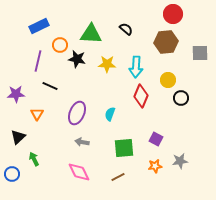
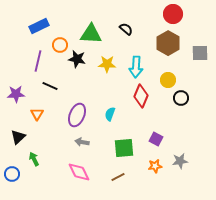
brown hexagon: moved 2 px right, 1 px down; rotated 25 degrees counterclockwise
purple ellipse: moved 2 px down
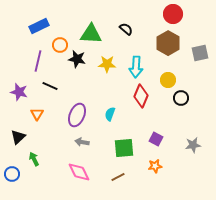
gray square: rotated 12 degrees counterclockwise
purple star: moved 3 px right, 2 px up; rotated 18 degrees clockwise
gray star: moved 13 px right, 16 px up
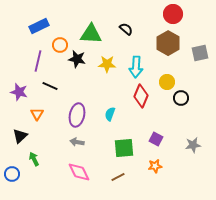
yellow circle: moved 1 px left, 2 px down
purple ellipse: rotated 10 degrees counterclockwise
black triangle: moved 2 px right, 1 px up
gray arrow: moved 5 px left
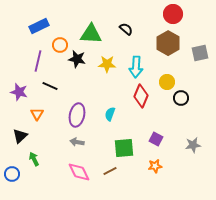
brown line: moved 8 px left, 6 px up
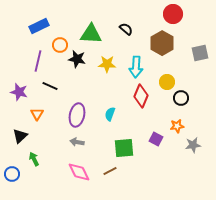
brown hexagon: moved 6 px left
orange star: moved 22 px right, 40 px up
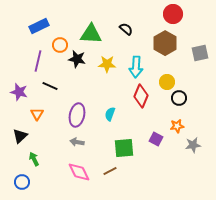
brown hexagon: moved 3 px right
black circle: moved 2 px left
blue circle: moved 10 px right, 8 px down
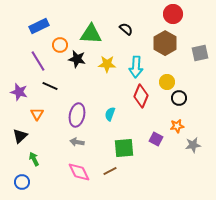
purple line: rotated 45 degrees counterclockwise
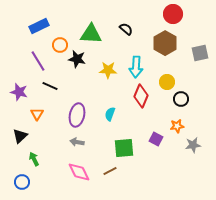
yellow star: moved 1 px right, 6 px down
black circle: moved 2 px right, 1 px down
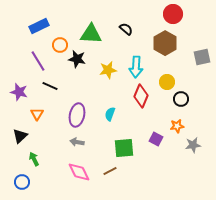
gray square: moved 2 px right, 4 px down
yellow star: rotated 12 degrees counterclockwise
